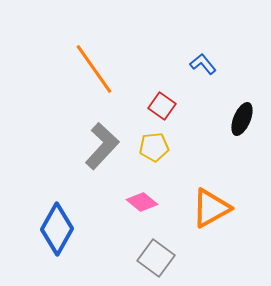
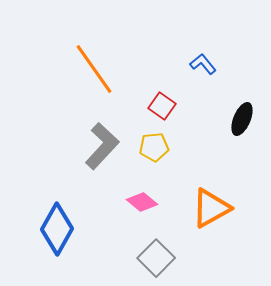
gray square: rotated 9 degrees clockwise
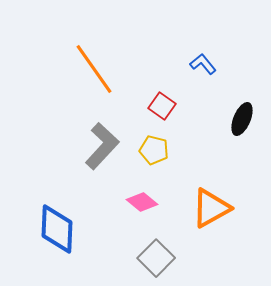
yellow pentagon: moved 3 px down; rotated 20 degrees clockwise
blue diamond: rotated 27 degrees counterclockwise
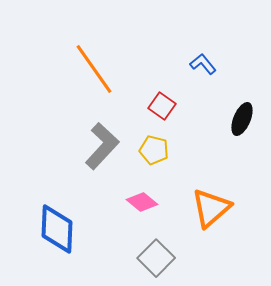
orange triangle: rotated 12 degrees counterclockwise
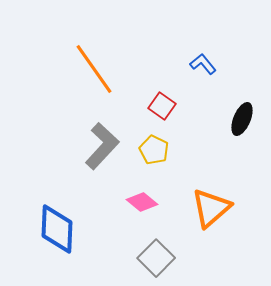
yellow pentagon: rotated 12 degrees clockwise
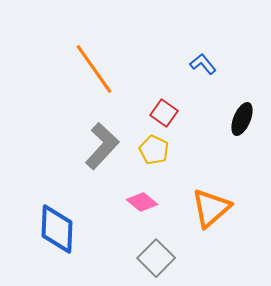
red square: moved 2 px right, 7 px down
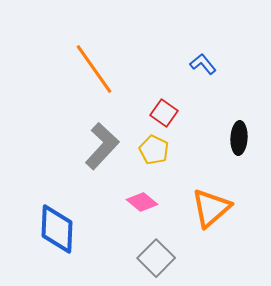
black ellipse: moved 3 px left, 19 px down; rotated 20 degrees counterclockwise
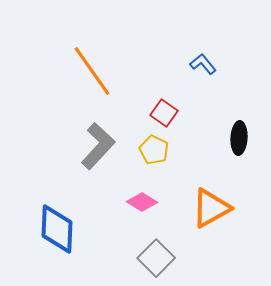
orange line: moved 2 px left, 2 px down
gray L-shape: moved 4 px left
pink diamond: rotated 8 degrees counterclockwise
orange triangle: rotated 12 degrees clockwise
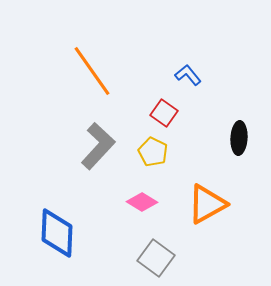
blue L-shape: moved 15 px left, 11 px down
yellow pentagon: moved 1 px left, 2 px down
orange triangle: moved 4 px left, 4 px up
blue diamond: moved 4 px down
gray square: rotated 9 degrees counterclockwise
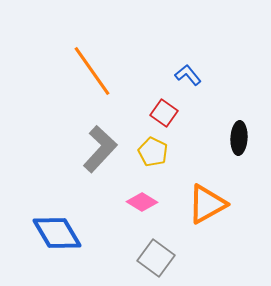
gray L-shape: moved 2 px right, 3 px down
blue diamond: rotated 33 degrees counterclockwise
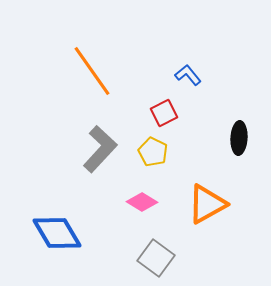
red square: rotated 28 degrees clockwise
